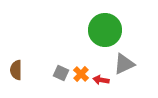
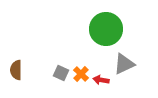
green circle: moved 1 px right, 1 px up
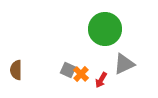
green circle: moved 1 px left
gray square: moved 7 px right, 3 px up
red arrow: rotated 70 degrees counterclockwise
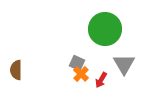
gray triangle: rotated 35 degrees counterclockwise
gray square: moved 9 px right, 7 px up
